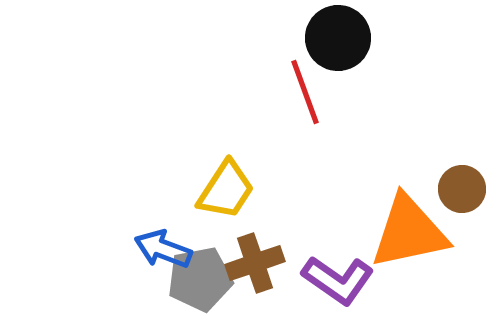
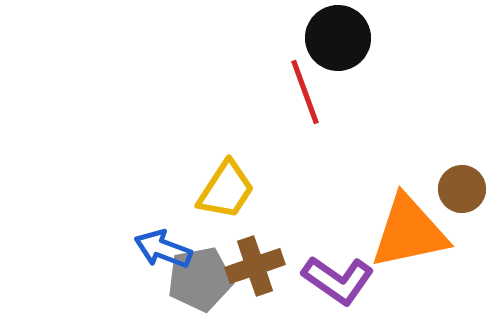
brown cross: moved 3 px down
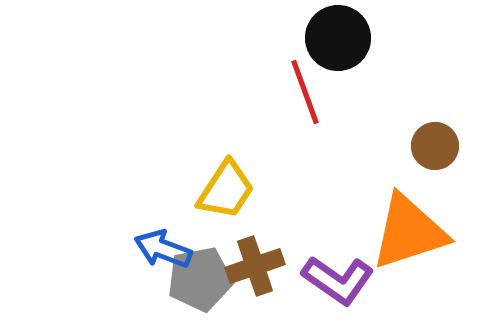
brown circle: moved 27 px left, 43 px up
orange triangle: rotated 6 degrees counterclockwise
